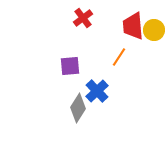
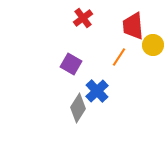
yellow circle: moved 1 px left, 15 px down
purple square: moved 1 px right, 2 px up; rotated 35 degrees clockwise
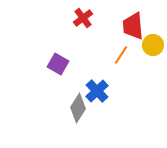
orange line: moved 2 px right, 2 px up
purple square: moved 13 px left
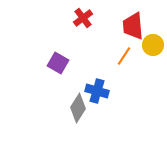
orange line: moved 3 px right, 1 px down
purple square: moved 1 px up
blue cross: rotated 30 degrees counterclockwise
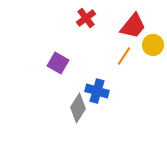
red cross: moved 3 px right
red trapezoid: rotated 136 degrees counterclockwise
